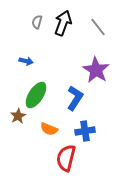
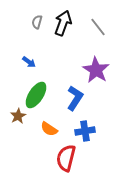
blue arrow: moved 3 px right, 1 px down; rotated 24 degrees clockwise
orange semicircle: rotated 12 degrees clockwise
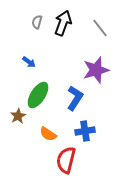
gray line: moved 2 px right, 1 px down
purple star: rotated 24 degrees clockwise
green ellipse: moved 2 px right
orange semicircle: moved 1 px left, 5 px down
red semicircle: moved 2 px down
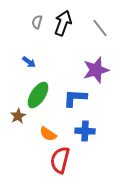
blue L-shape: rotated 120 degrees counterclockwise
blue cross: rotated 12 degrees clockwise
red semicircle: moved 6 px left
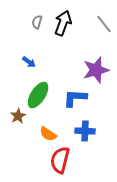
gray line: moved 4 px right, 4 px up
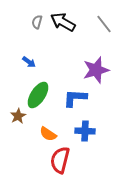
black arrow: moved 1 px up; rotated 80 degrees counterclockwise
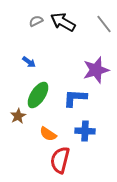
gray semicircle: moved 1 px left, 1 px up; rotated 48 degrees clockwise
